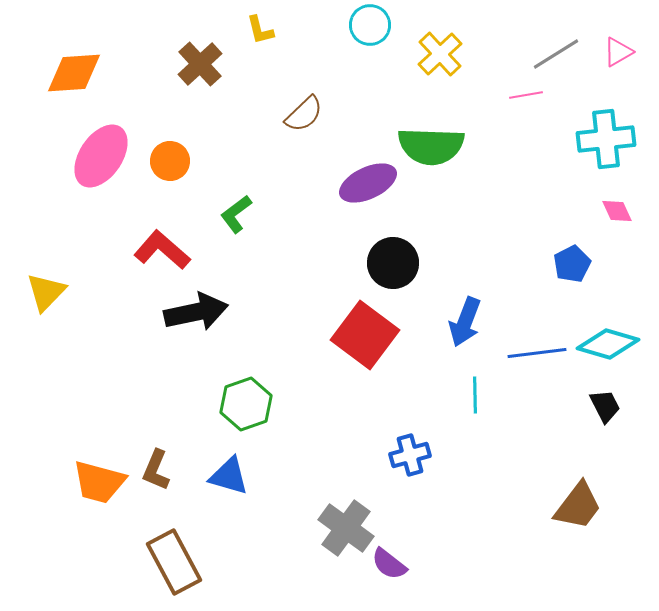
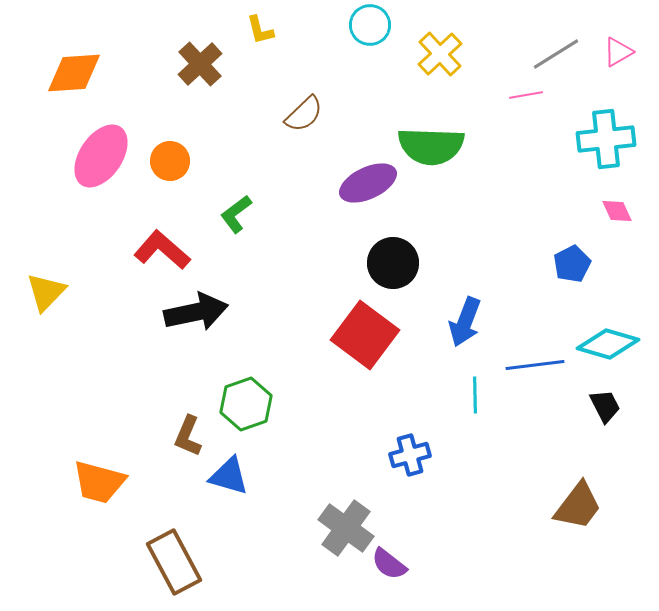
blue line: moved 2 px left, 12 px down
brown L-shape: moved 32 px right, 34 px up
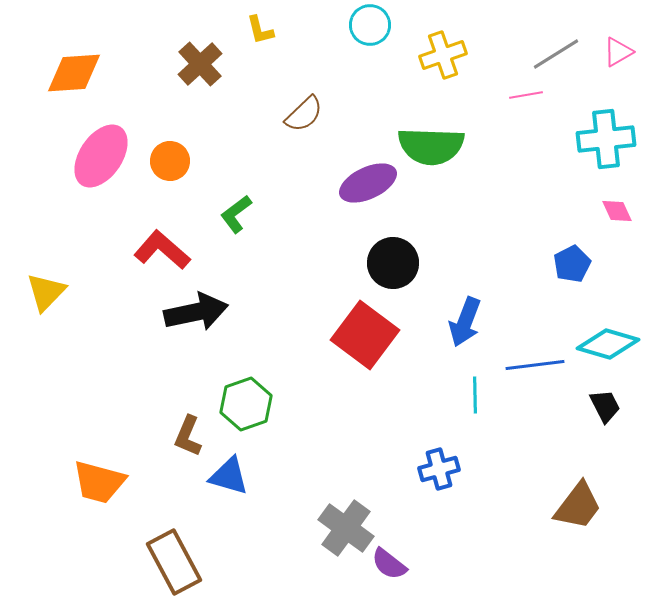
yellow cross: moved 3 px right, 1 px down; rotated 24 degrees clockwise
blue cross: moved 29 px right, 14 px down
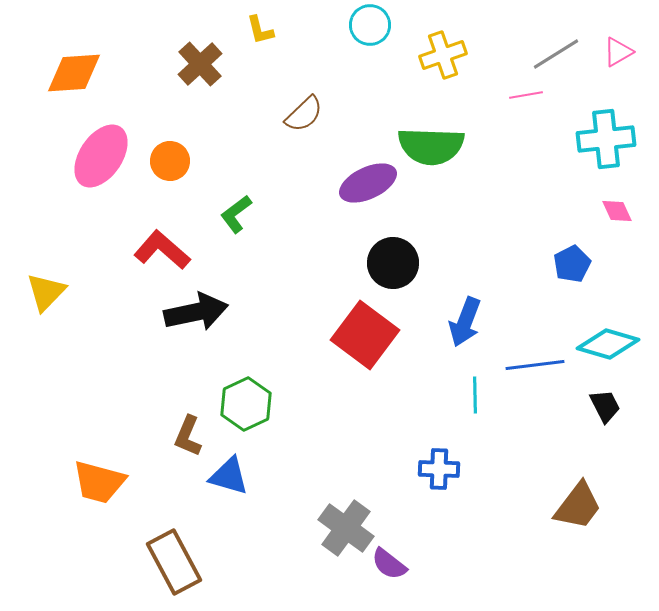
green hexagon: rotated 6 degrees counterclockwise
blue cross: rotated 18 degrees clockwise
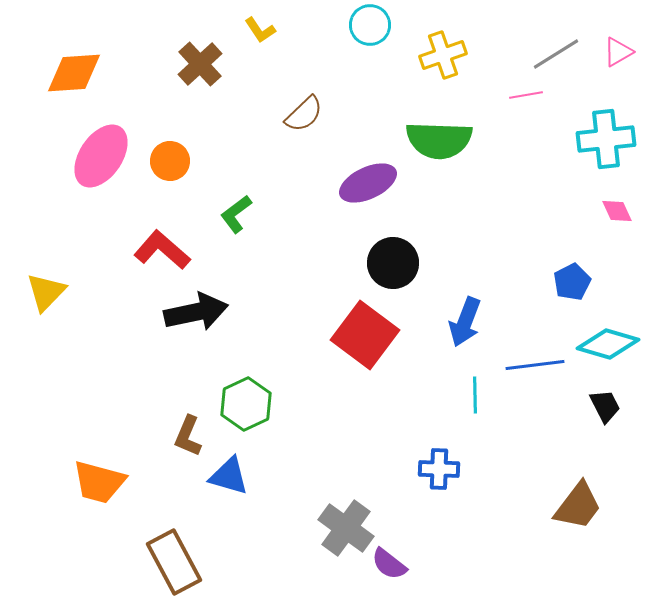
yellow L-shape: rotated 20 degrees counterclockwise
green semicircle: moved 8 px right, 6 px up
blue pentagon: moved 18 px down
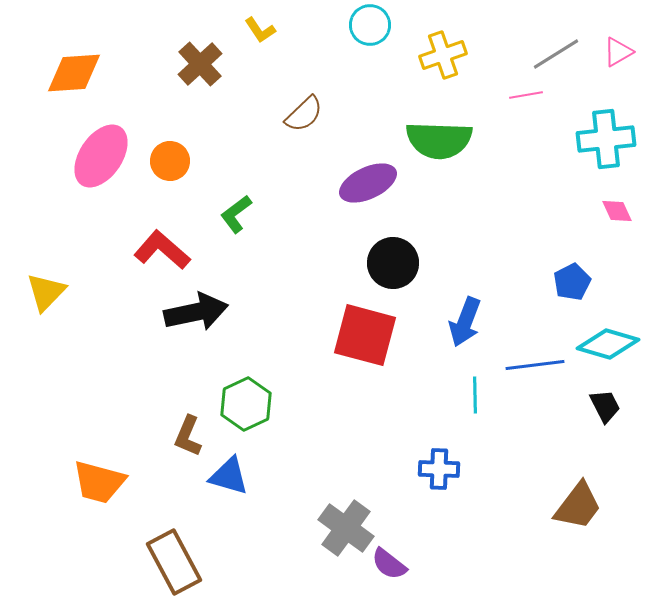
red square: rotated 22 degrees counterclockwise
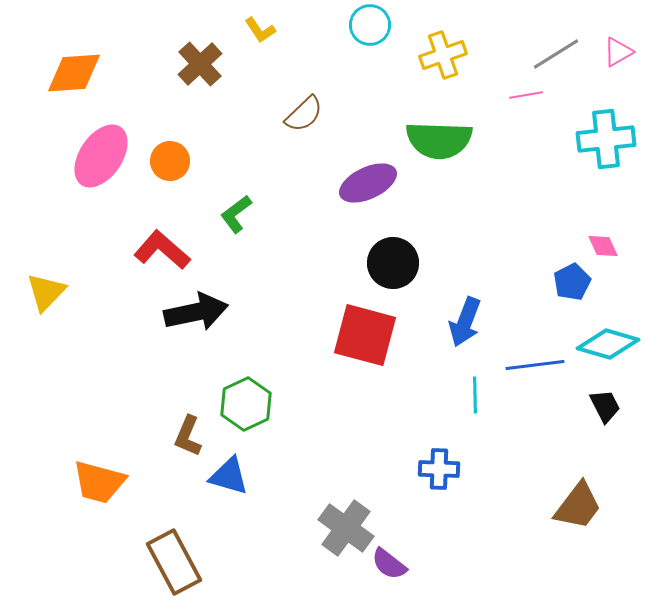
pink diamond: moved 14 px left, 35 px down
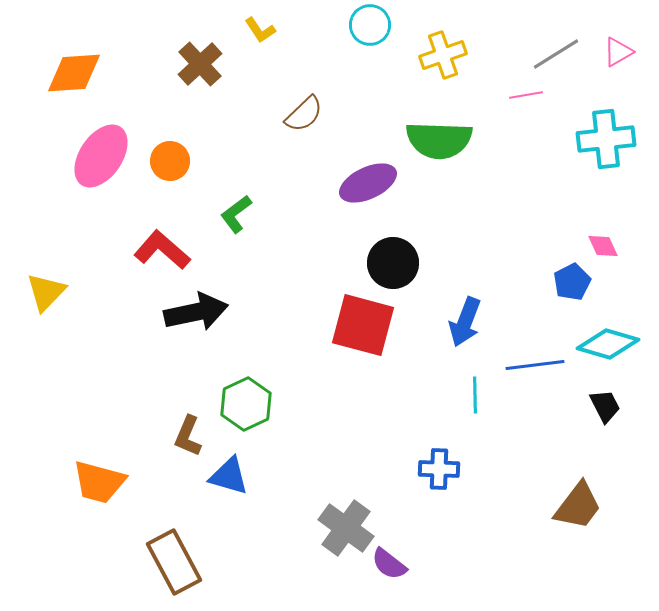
red square: moved 2 px left, 10 px up
